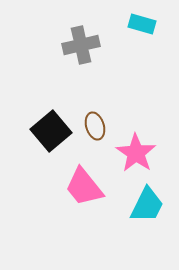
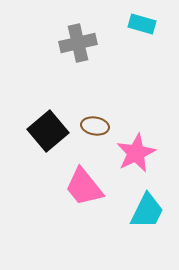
gray cross: moved 3 px left, 2 px up
brown ellipse: rotated 64 degrees counterclockwise
black square: moved 3 px left
pink star: rotated 12 degrees clockwise
cyan trapezoid: moved 6 px down
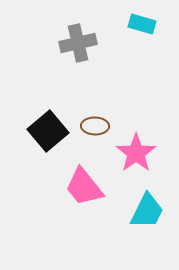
brown ellipse: rotated 8 degrees counterclockwise
pink star: rotated 9 degrees counterclockwise
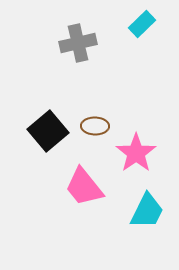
cyan rectangle: rotated 60 degrees counterclockwise
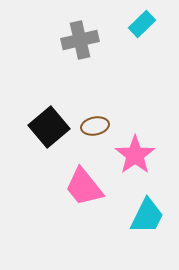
gray cross: moved 2 px right, 3 px up
brown ellipse: rotated 12 degrees counterclockwise
black square: moved 1 px right, 4 px up
pink star: moved 1 px left, 2 px down
cyan trapezoid: moved 5 px down
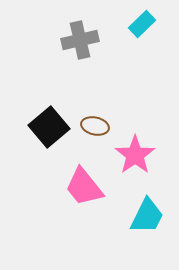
brown ellipse: rotated 24 degrees clockwise
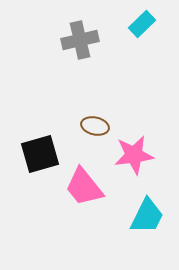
black square: moved 9 px left, 27 px down; rotated 24 degrees clockwise
pink star: moved 1 px left; rotated 27 degrees clockwise
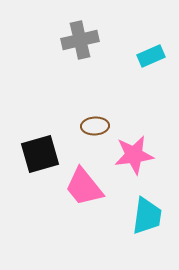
cyan rectangle: moved 9 px right, 32 px down; rotated 20 degrees clockwise
brown ellipse: rotated 16 degrees counterclockwise
cyan trapezoid: rotated 18 degrees counterclockwise
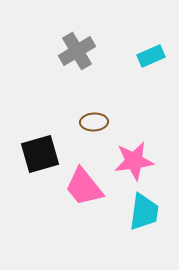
gray cross: moved 3 px left, 11 px down; rotated 18 degrees counterclockwise
brown ellipse: moved 1 px left, 4 px up
pink star: moved 6 px down
cyan trapezoid: moved 3 px left, 4 px up
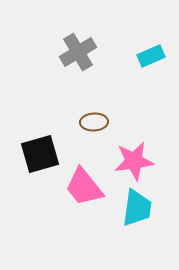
gray cross: moved 1 px right, 1 px down
cyan trapezoid: moved 7 px left, 4 px up
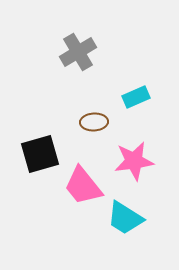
cyan rectangle: moved 15 px left, 41 px down
pink trapezoid: moved 1 px left, 1 px up
cyan trapezoid: moved 12 px left, 10 px down; rotated 114 degrees clockwise
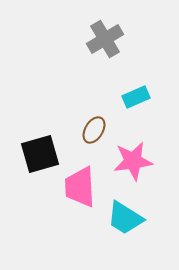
gray cross: moved 27 px right, 13 px up
brown ellipse: moved 8 px down; rotated 56 degrees counterclockwise
pink star: moved 1 px left
pink trapezoid: moved 3 px left, 1 px down; rotated 36 degrees clockwise
